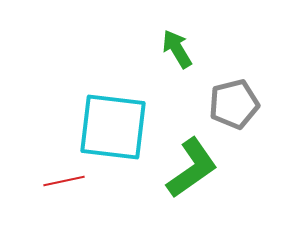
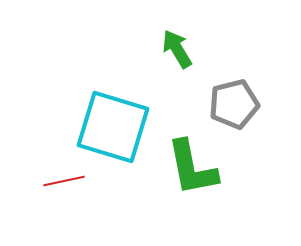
cyan square: rotated 10 degrees clockwise
green L-shape: rotated 114 degrees clockwise
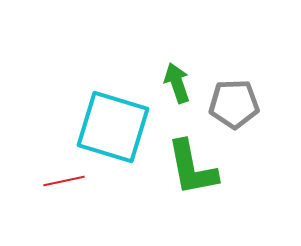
green arrow: moved 34 px down; rotated 12 degrees clockwise
gray pentagon: rotated 12 degrees clockwise
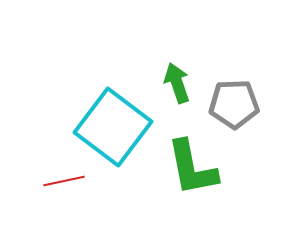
cyan square: rotated 20 degrees clockwise
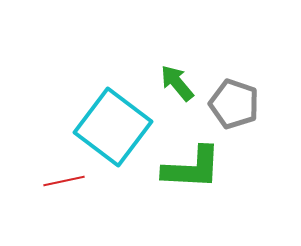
green arrow: rotated 21 degrees counterclockwise
gray pentagon: rotated 21 degrees clockwise
green L-shape: rotated 76 degrees counterclockwise
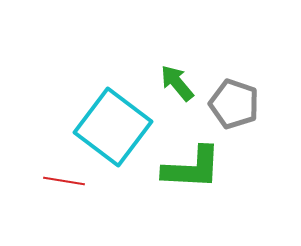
red line: rotated 21 degrees clockwise
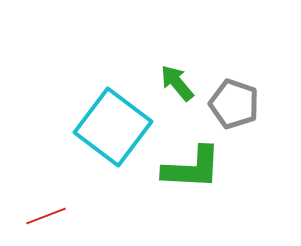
red line: moved 18 px left, 35 px down; rotated 30 degrees counterclockwise
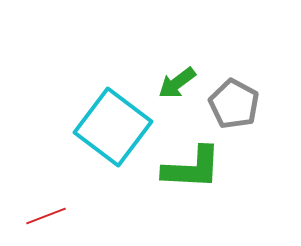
green arrow: rotated 87 degrees counterclockwise
gray pentagon: rotated 9 degrees clockwise
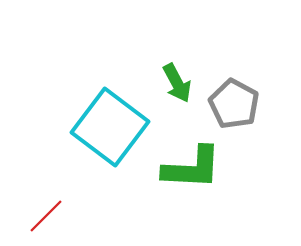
green arrow: rotated 81 degrees counterclockwise
cyan square: moved 3 px left
red line: rotated 24 degrees counterclockwise
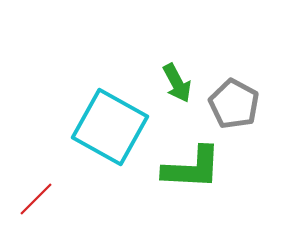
cyan square: rotated 8 degrees counterclockwise
red line: moved 10 px left, 17 px up
